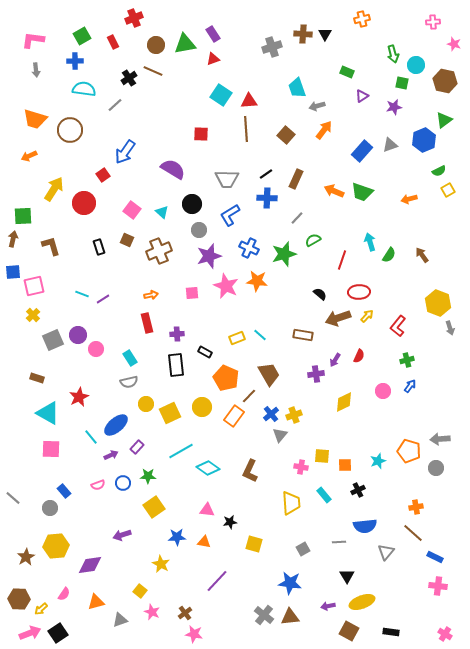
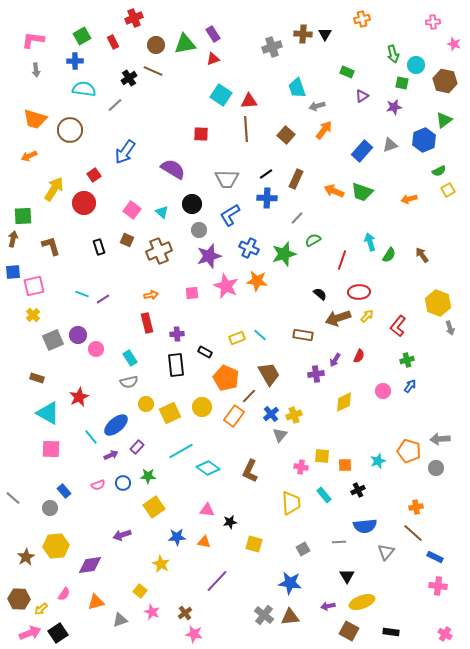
red square at (103, 175): moved 9 px left
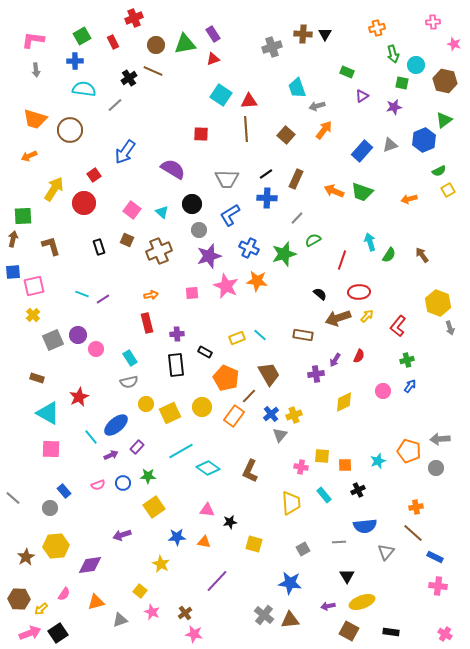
orange cross at (362, 19): moved 15 px right, 9 px down
brown triangle at (290, 617): moved 3 px down
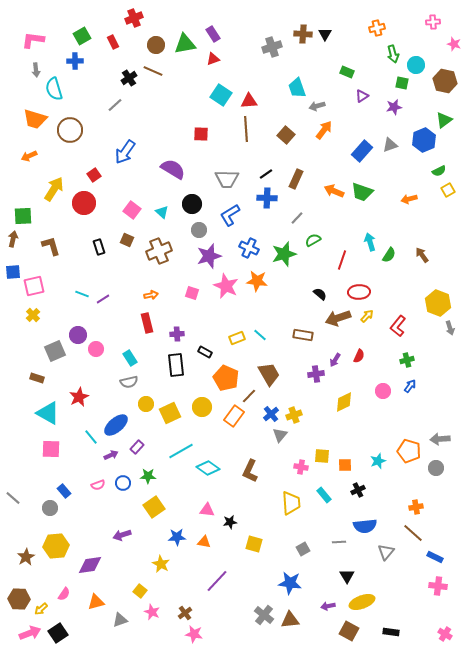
cyan semicircle at (84, 89): moved 30 px left; rotated 115 degrees counterclockwise
pink square at (192, 293): rotated 24 degrees clockwise
gray square at (53, 340): moved 2 px right, 11 px down
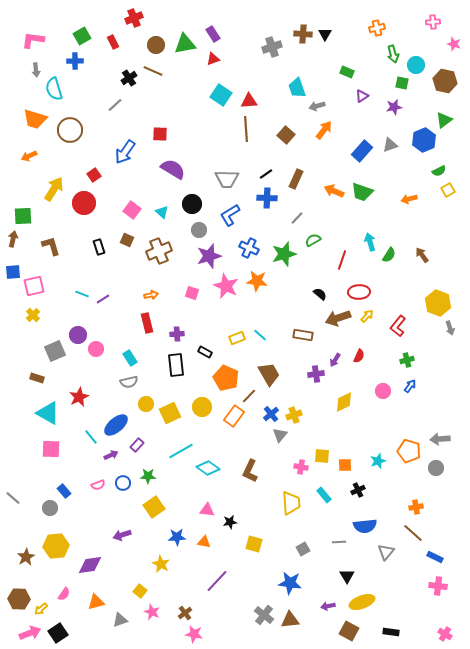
red square at (201, 134): moved 41 px left
purple rectangle at (137, 447): moved 2 px up
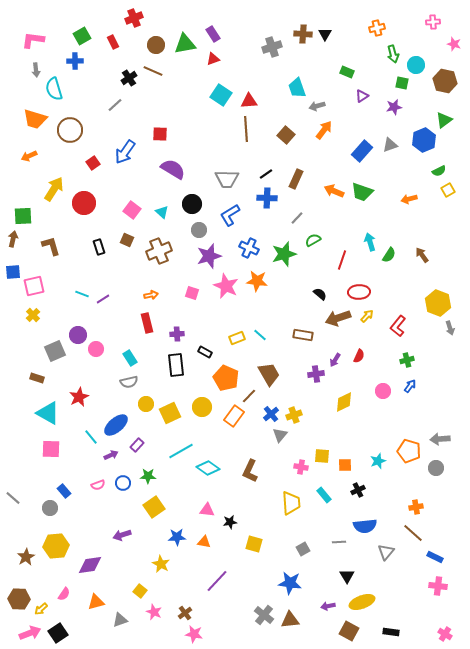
red square at (94, 175): moved 1 px left, 12 px up
pink star at (152, 612): moved 2 px right
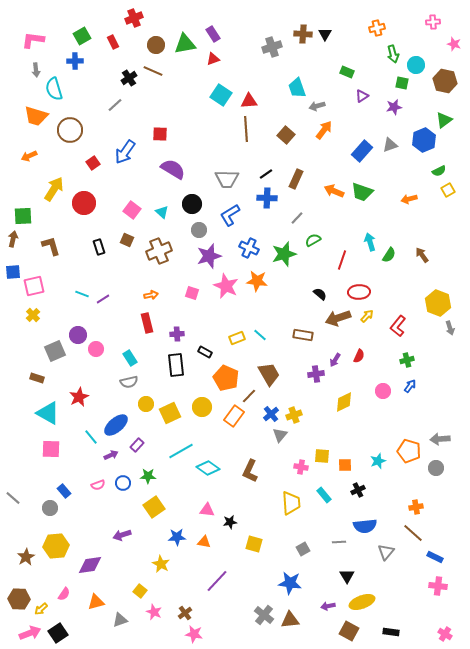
orange trapezoid at (35, 119): moved 1 px right, 3 px up
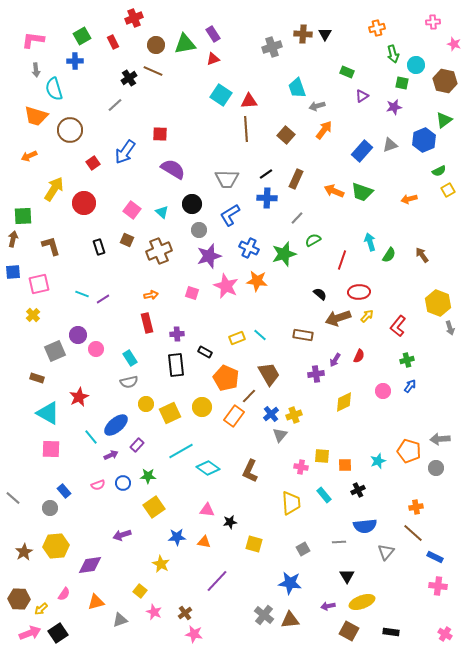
pink square at (34, 286): moved 5 px right, 2 px up
brown star at (26, 557): moved 2 px left, 5 px up
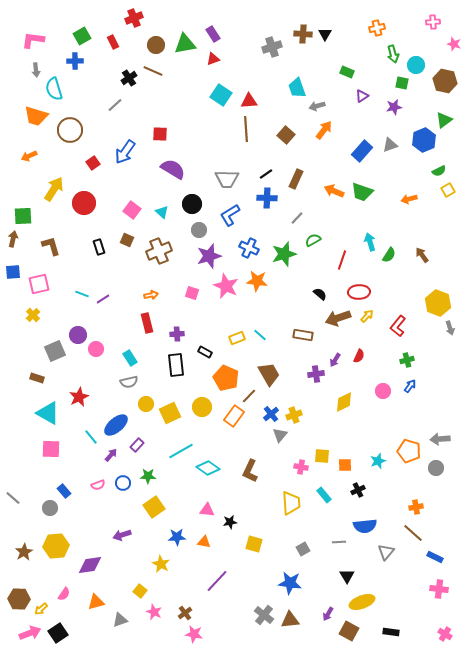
purple arrow at (111, 455): rotated 24 degrees counterclockwise
pink cross at (438, 586): moved 1 px right, 3 px down
purple arrow at (328, 606): moved 8 px down; rotated 48 degrees counterclockwise
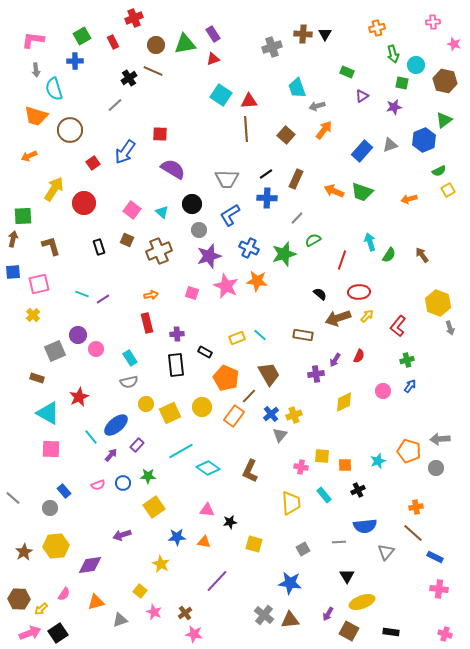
pink cross at (445, 634): rotated 16 degrees counterclockwise
